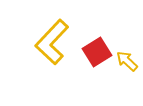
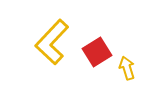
yellow arrow: moved 7 px down; rotated 30 degrees clockwise
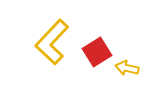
yellow arrow: rotated 60 degrees counterclockwise
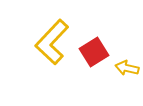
red square: moved 3 px left
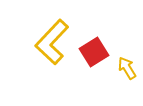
yellow arrow: rotated 45 degrees clockwise
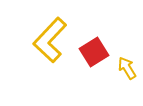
yellow L-shape: moved 2 px left, 2 px up
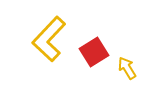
yellow L-shape: moved 1 px left, 1 px up
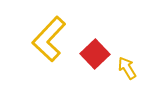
red square: moved 1 px right, 2 px down; rotated 12 degrees counterclockwise
